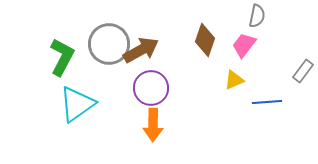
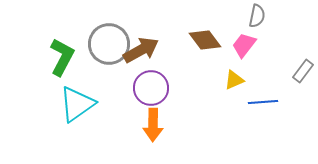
brown diamond: rotated 56 degrees counterclockwise
blue line: moved 4 px left
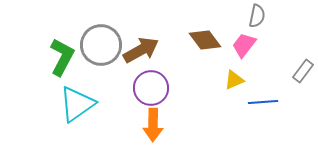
gray circle: moved 8 px left, 1 px down
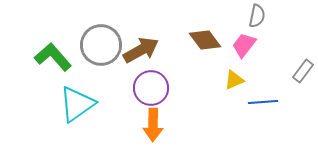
green L-shape: moved 9 px left; rotated 69 degrees counterclockwise
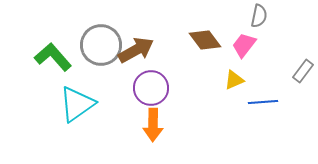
gray semicircle: moved 2 px right
brown arrow: moved 5 px left
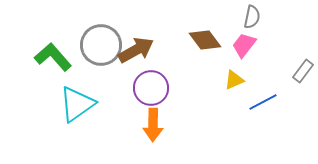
gray semicircle: moved 7 px left, 1 px down
blue line: rotated 24 degrees counterclockwise
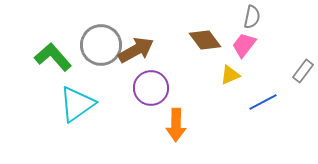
yellow triangle: moved 4 px left, 5 px up
orange arrow: moved 23 px right
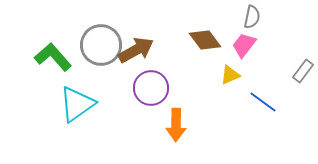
blue line: rotated 64 degrees clockwise
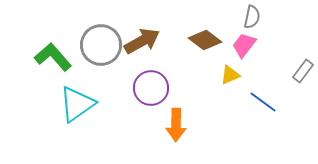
brown diamond: rotated 16 degrees counterclockwise
brown arrow: moved 6 px right, 9 px up
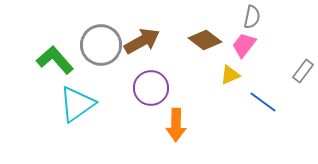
green L-shape: moved 2 px right, 3 px down
